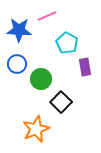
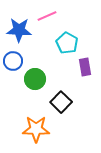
blue circle: moved 4 px left, 3 px up
green circle: moved 6 px left
orange star: rotated 24 degrees clockwise
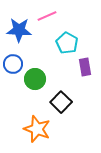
blue circle: moved 3 px down
orange star: moved 1 px right; rotated 20 degrees clockwise
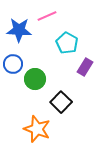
purple rectangle: rotated 42 degrees clockwise
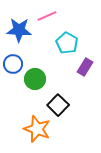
black square: moved 3 px left, 3 px down
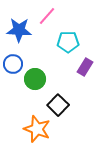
pink line: rotated 24 degrees counterclockwise
cyan pentagon: moved 1 px right, 1 px up; rotated 30 degrees counterclockwise
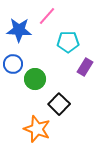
black square: moved 1 px right, 1 px up
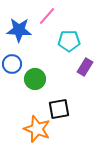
cyan pentagon: moved 1 px right, 1 px up
blue circle: moved 1 px left
black square: moved 5 px down; rotated 35 degrees clockwise
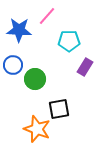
blue circle: moved 1 px right, 1 px down
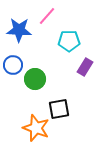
orange star: moved 1 px left, 1 px up
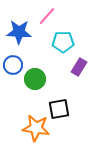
blue star: moved 2 px down
cyan pentagon: moved 6 px left, 1 px down
purple rectangle: moved 6 px left
orange star: rotated 12 degrees counterclockwise
